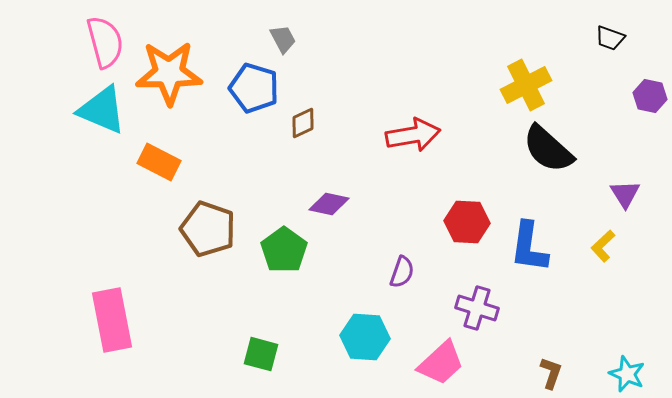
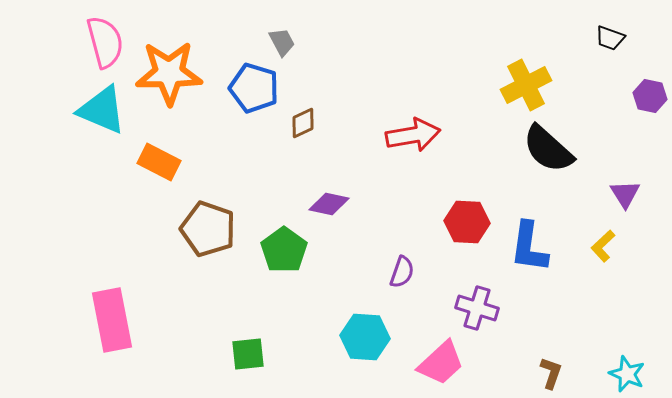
gray trapezoid: moved 1 px left, 3 px down
green square: moved 13 px left; rotated 21 degrees counterclockwise
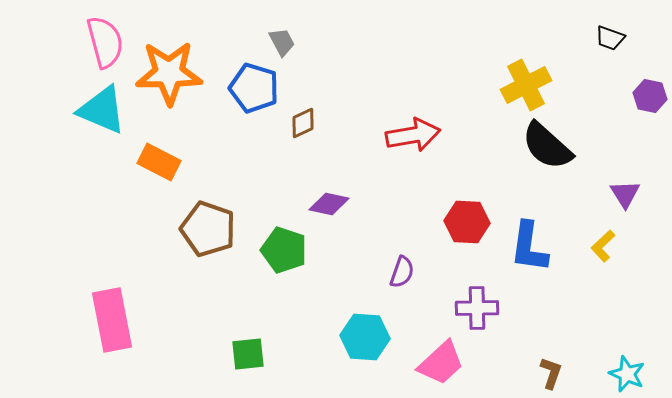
black semicircle: moved 1 px left, 3 px up
green pentagon: rotated 18 degrees counterclockwise
purple cross: rotated 18 degrees counterclockwise
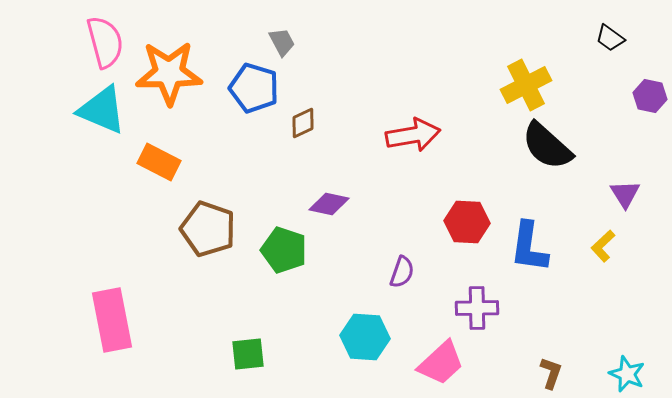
black trapezoid: rotated 16 degrees clockwise
